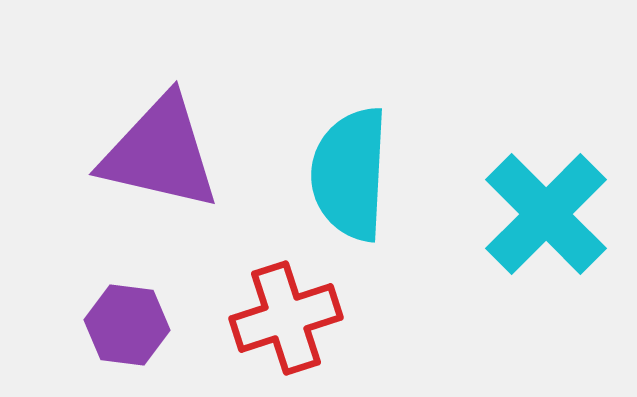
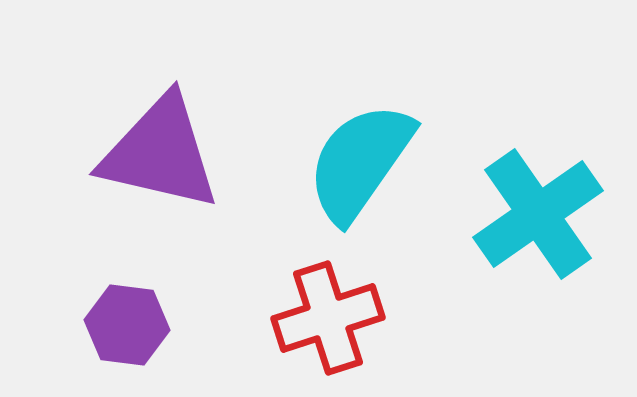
cyan semicircle: moved 10 px right, 12 px up; rotated 32 degrees clockwise
cyan cross: moved 8 px left; rotated 10 degrees clockwise
red cross: moved 42 px right
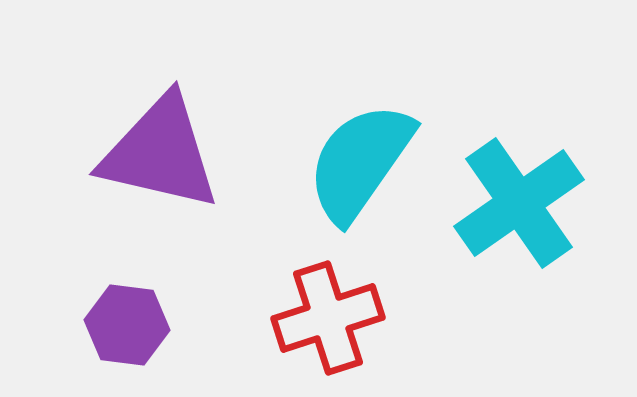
cyan cross: moved 19 px left, 11 px up
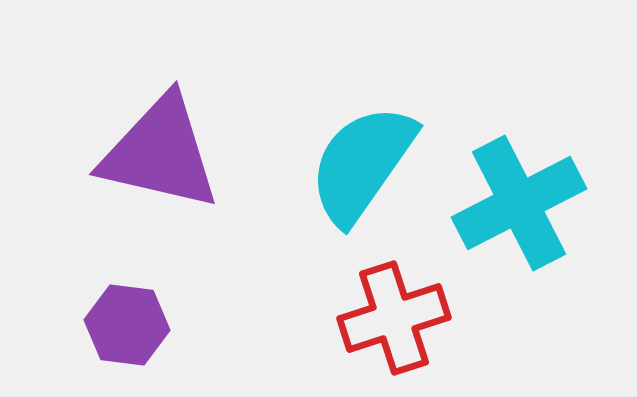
cyan semicircle: moved 2 px right, 2 px down
cyan cross: rotated 8 degrees clockwise
red cross: moved 66 px right
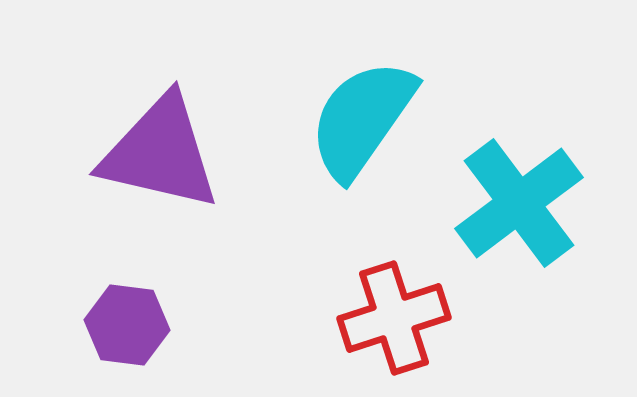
cyan semicircle: moved 45 px up
cyan cross: rotated 10 degrees counterclockwise
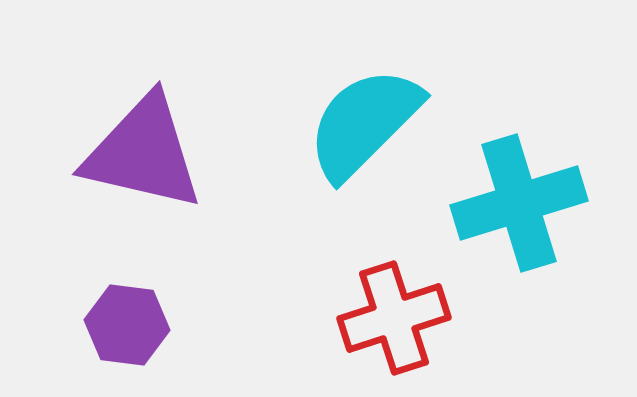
cyan semicircle: moved 2 px right, 4 px down; rotated 10 degrees clockwise
purple triangle: moved 17 px left
cyan cross: rotated 20 degrees clockwise
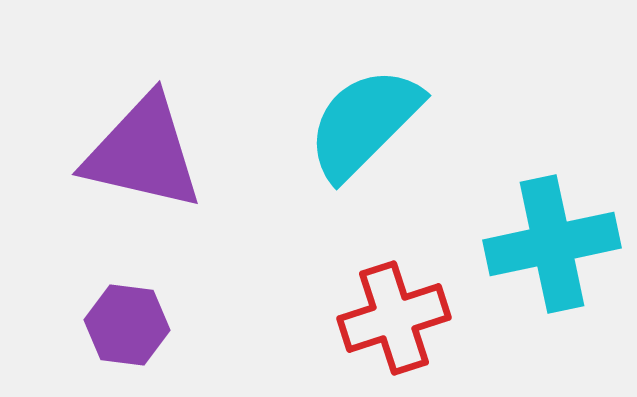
cyan cross: moved 33 px right, 41 px down; rotated 5 degrees clockwise
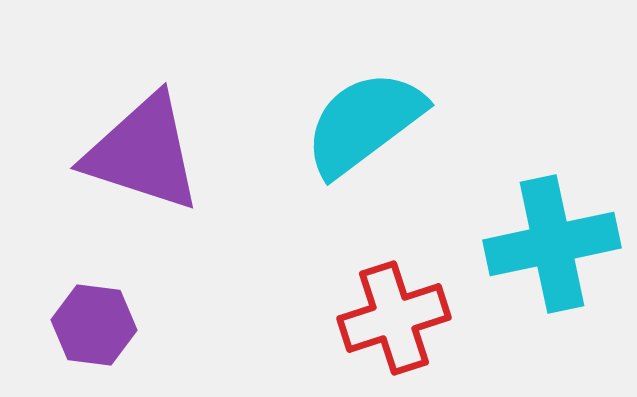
cyan semicircle: rotated 8 degrees clockwise
purple triangle: rotated 5 degrees clockwise
purple hexagon: moved 33 px left
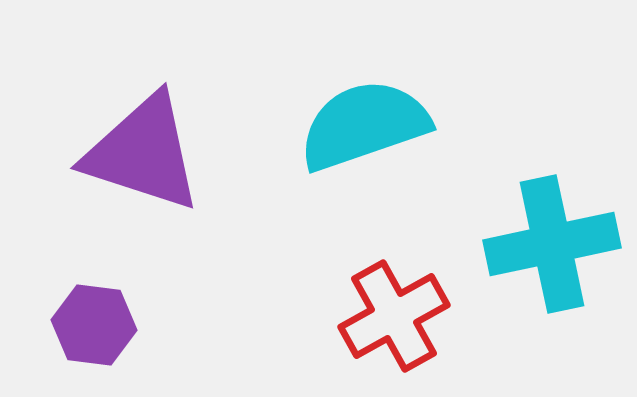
cyan semicircle: moved 2 px down; rotated 18 degrees clockwise
red cross: moved 2 px up; rotated 11 degrees counterclockwise
